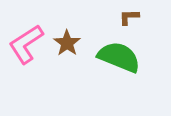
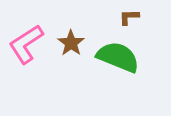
brown star: moved 4 px right
green semicircle: moved 1 px left
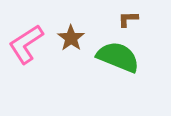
brown L-shape: moved 1 px left, 2 px down
brown star: moved 5 px up
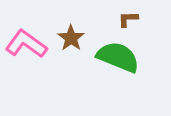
pink L-shape: rotated 69 degrees clockwise
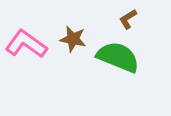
brown L-shape: rotated 30 degrees counterclockwise
brown star: moved 2 px right, 1 px down; rotated 24 degrees counterclockwise
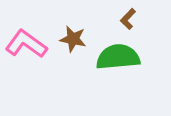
brown L-shape: rotated 15 degrees counterclockwise
green semicircle: rotated 27 degrees counterclockwise
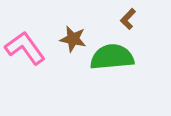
pink L-shape: moved 1 px left, 4 px down; rotated 18 degrees clockwise
green semicircle: moved 6 px left
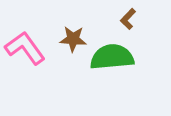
brown star: rotated 8 degrees counterclockwise
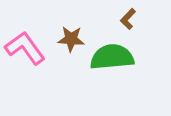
brown star: moved 2 px left
